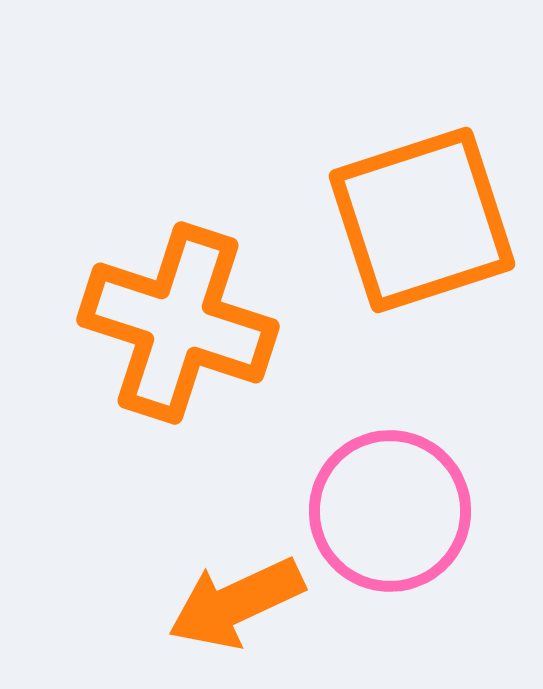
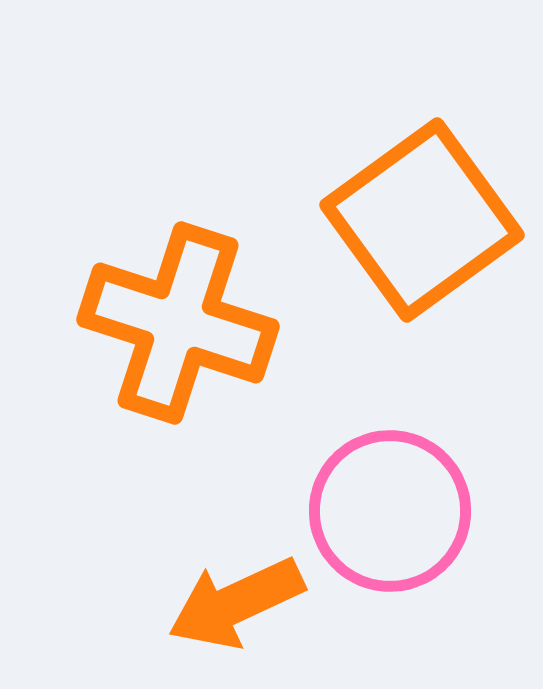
orange square: rotated 18 degrees counterclockwise
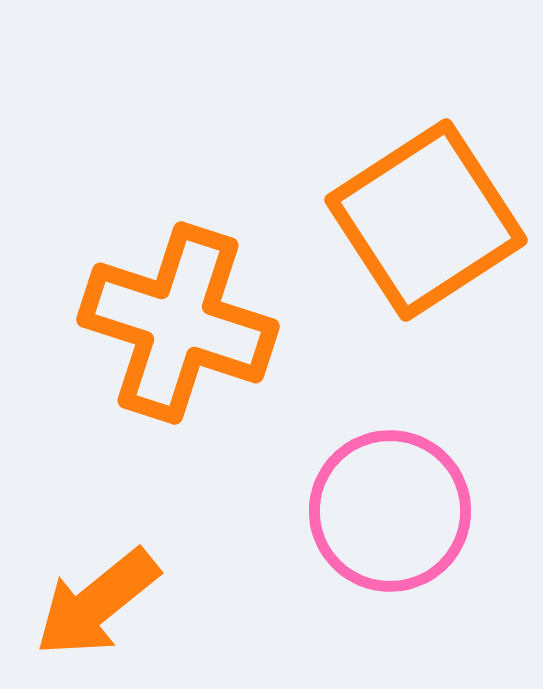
orange square: moved 4 px right; rotated 3 degrees clockwise
orange arrow: moved 139 px left; rotated 14 degrees counterclockwise
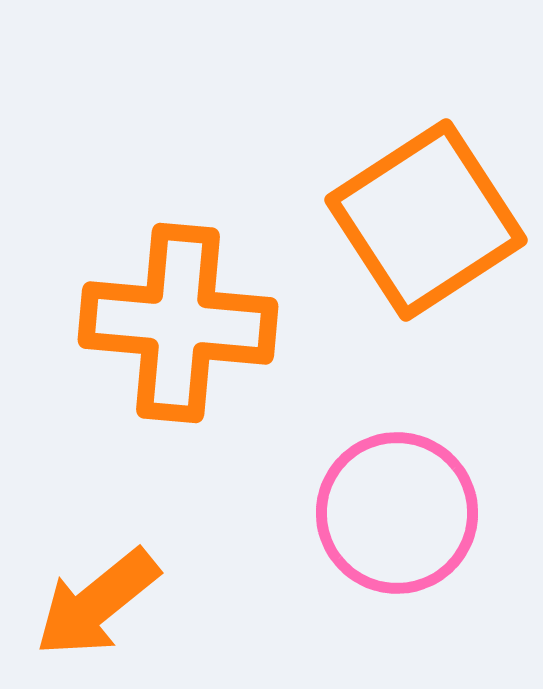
orange cross: rotated 13 degrees counterclockwise
pink circle: moved 7 px right, 2 px down
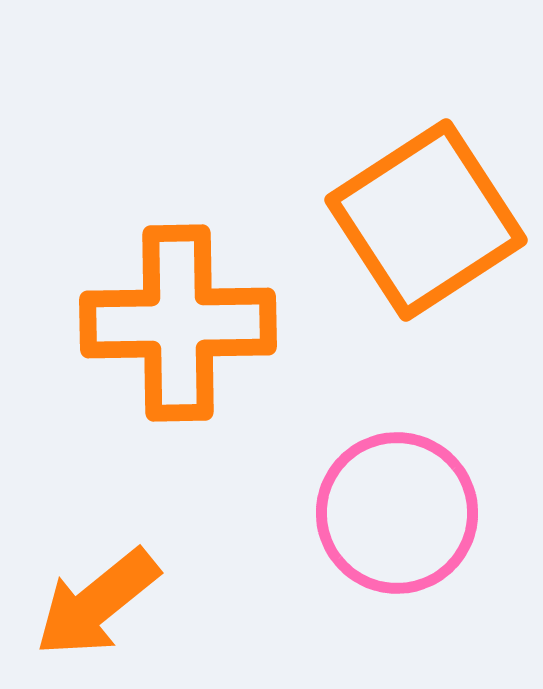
orange cross: rotated 6 degrees counterclockwise
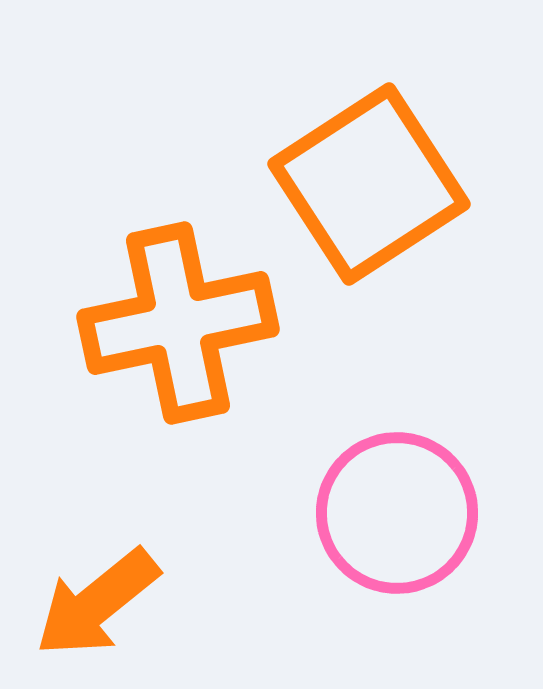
orange square: moved 57 px left, 36 px up
orange cross: rotated 11 degrees counterclockwise
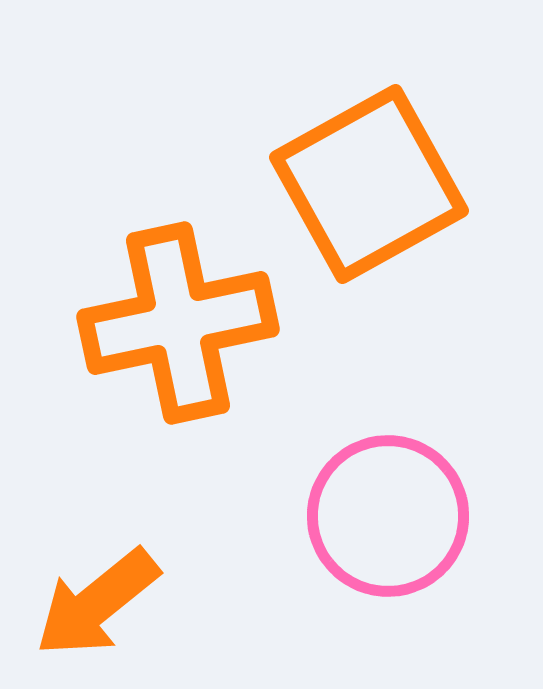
orange square: rotated 4 degrees clockwise
pink circle: moved 9 px left, 3 px down
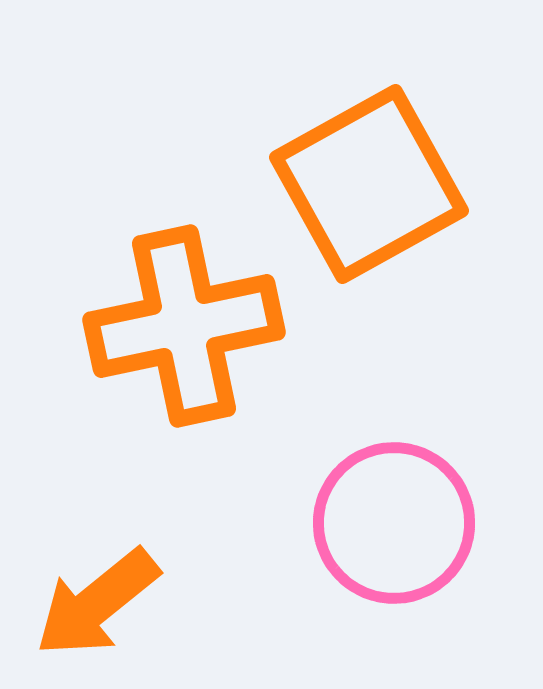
orange cross: moved 6 px right, 3 px down
pink circle: moved 6 px right, 7 px down
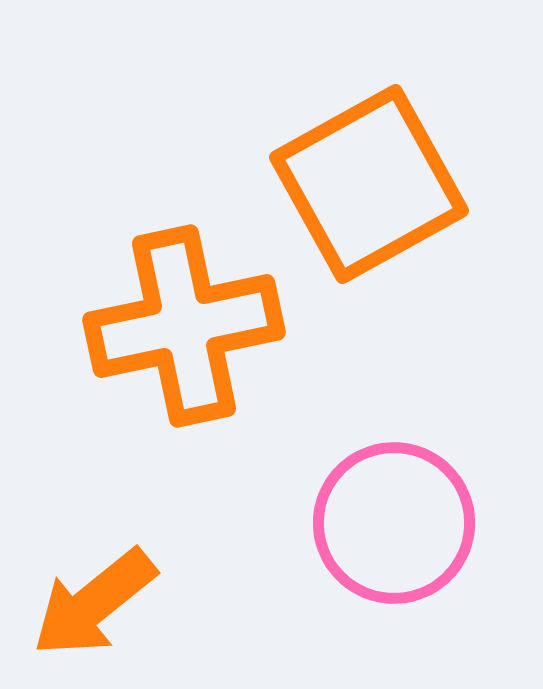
orange arrow: moved 3 px left
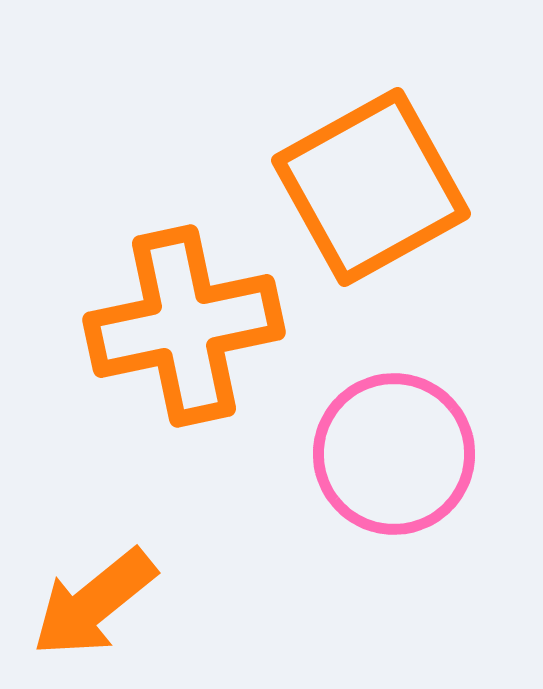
orange square: moved 2 px right, 3 px down
pink circle: moved 69 px up
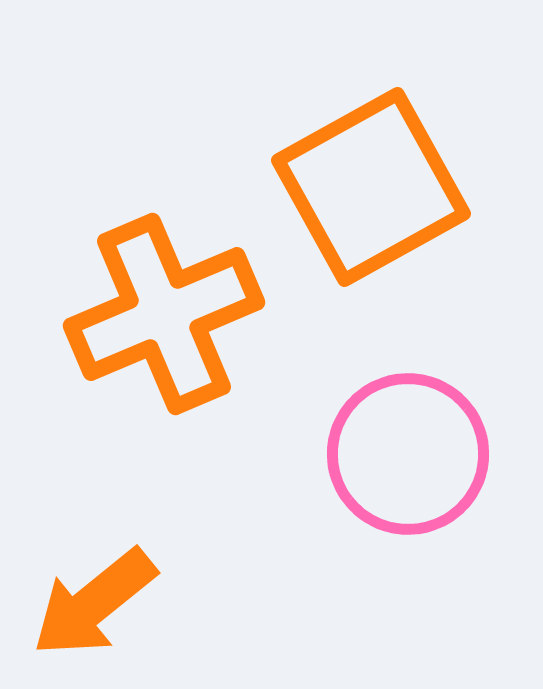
orange cross: moved 20 px left, 12 px up; rotated 11 degrees counterclockwise
pink circle: moved 14 px right
